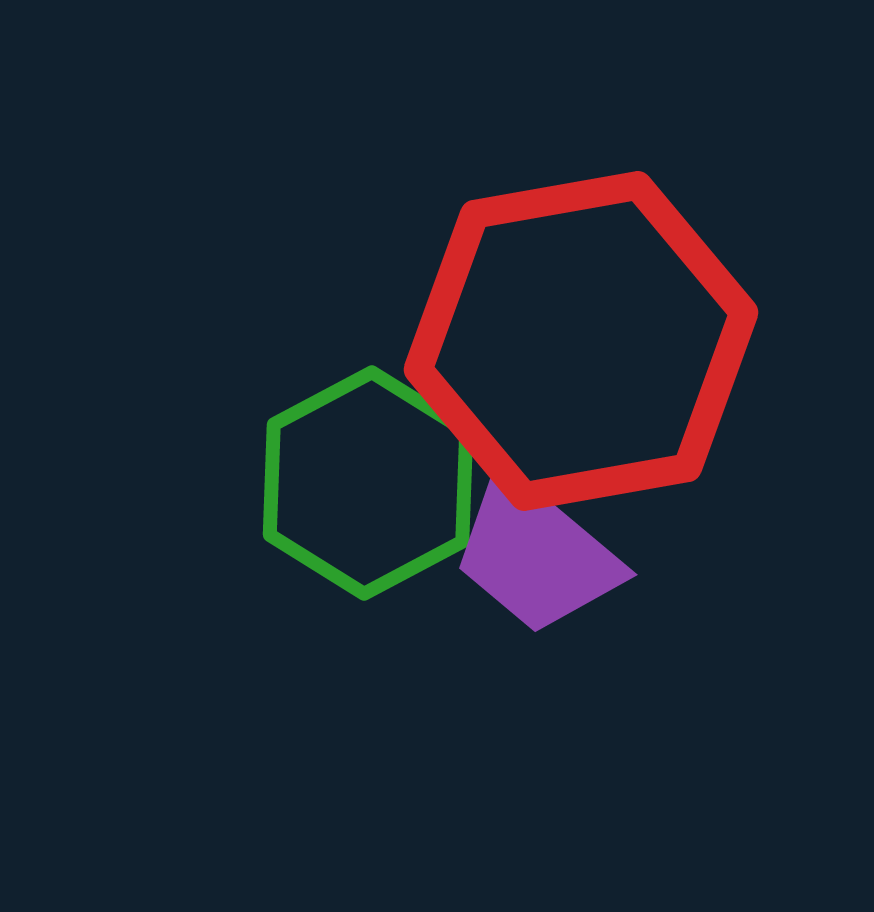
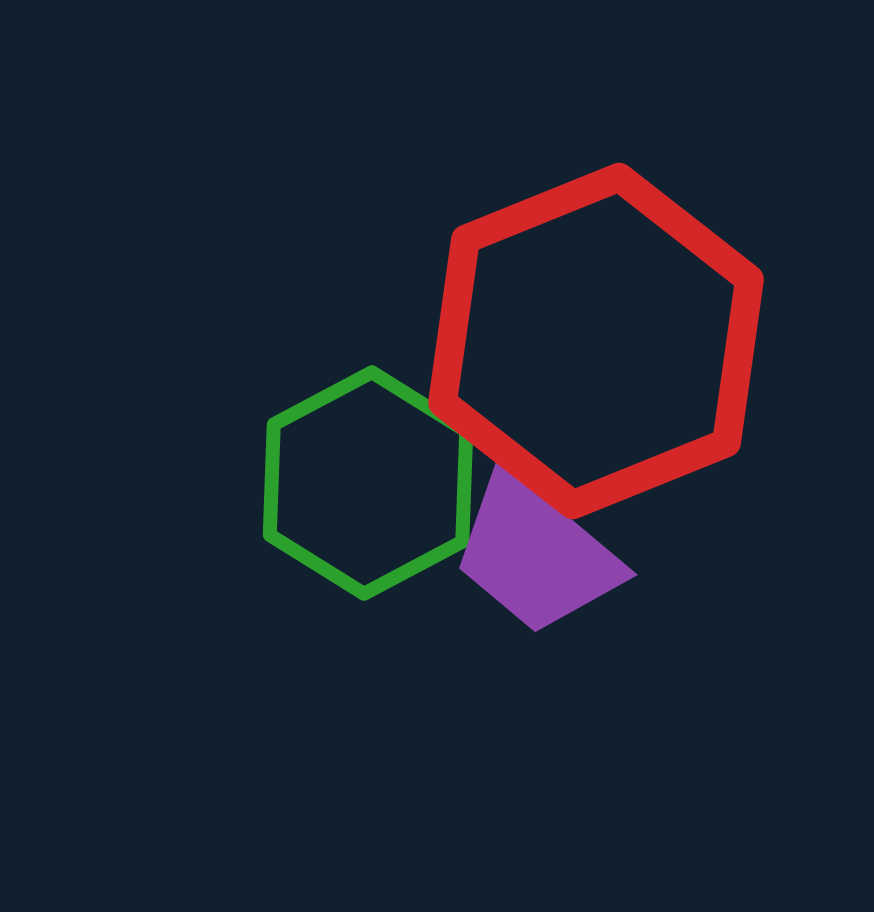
red hexagon: moved 15 px right; rotated 12 degrees counterclockwise
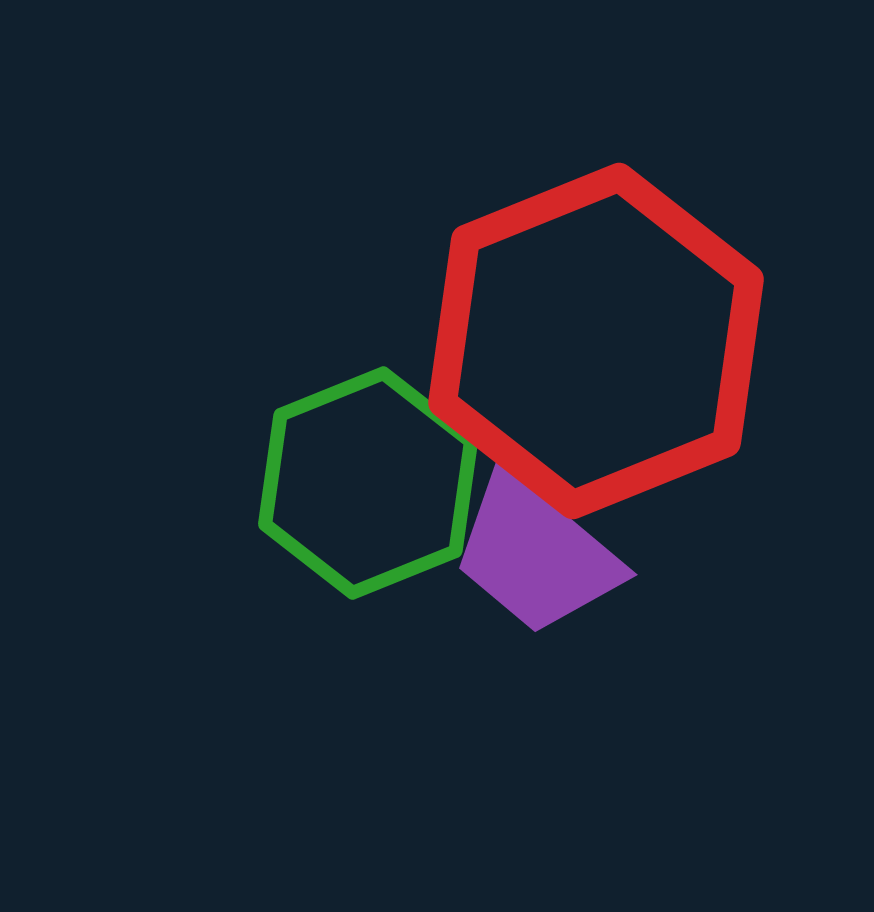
green hexagon: rotated 6 degrees clockwise
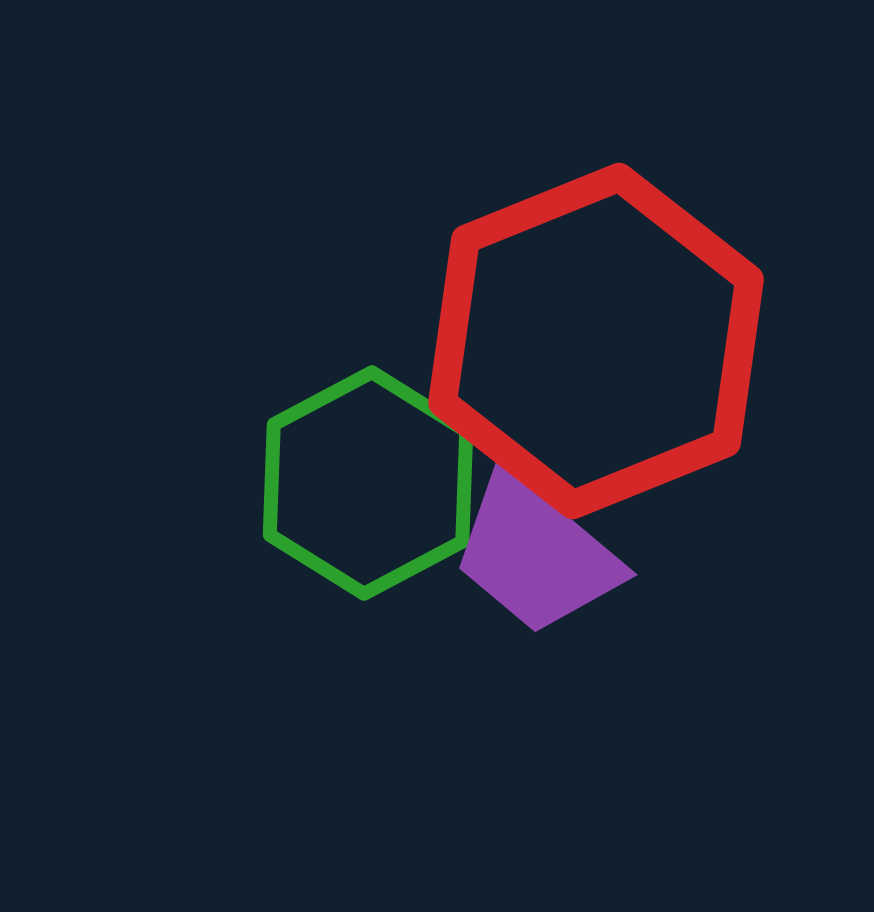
green hexagon: rotated 6 degrees counterclockwise
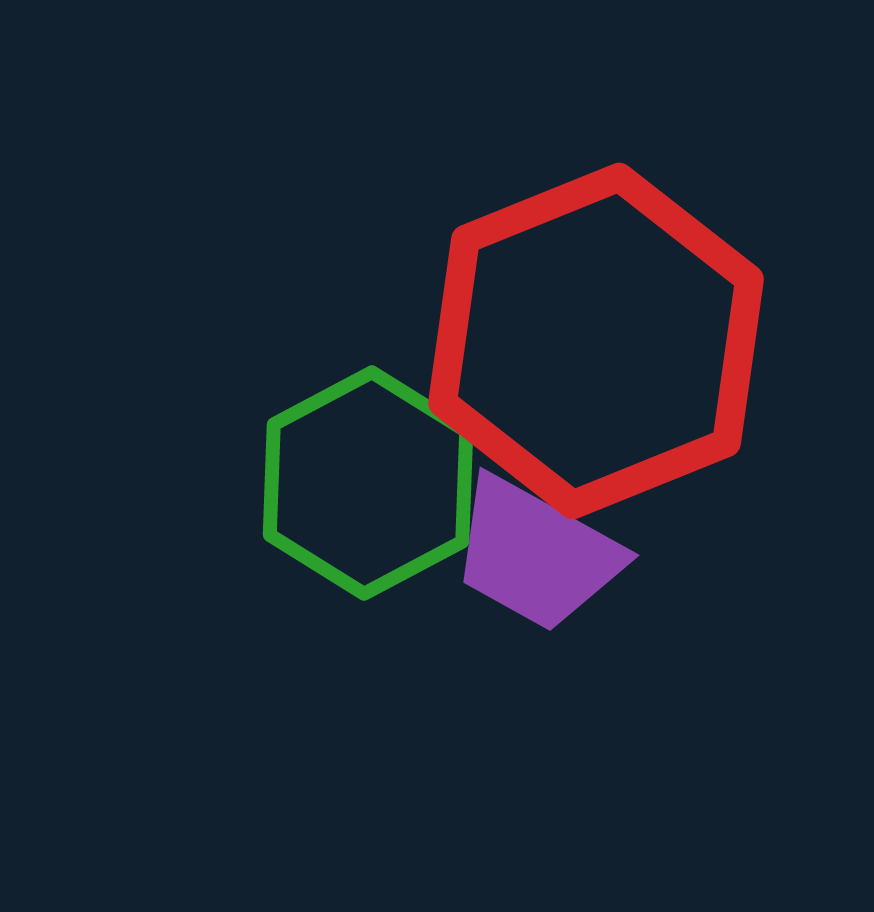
purple trapezoid: rotated 11 degrees counterclockwise
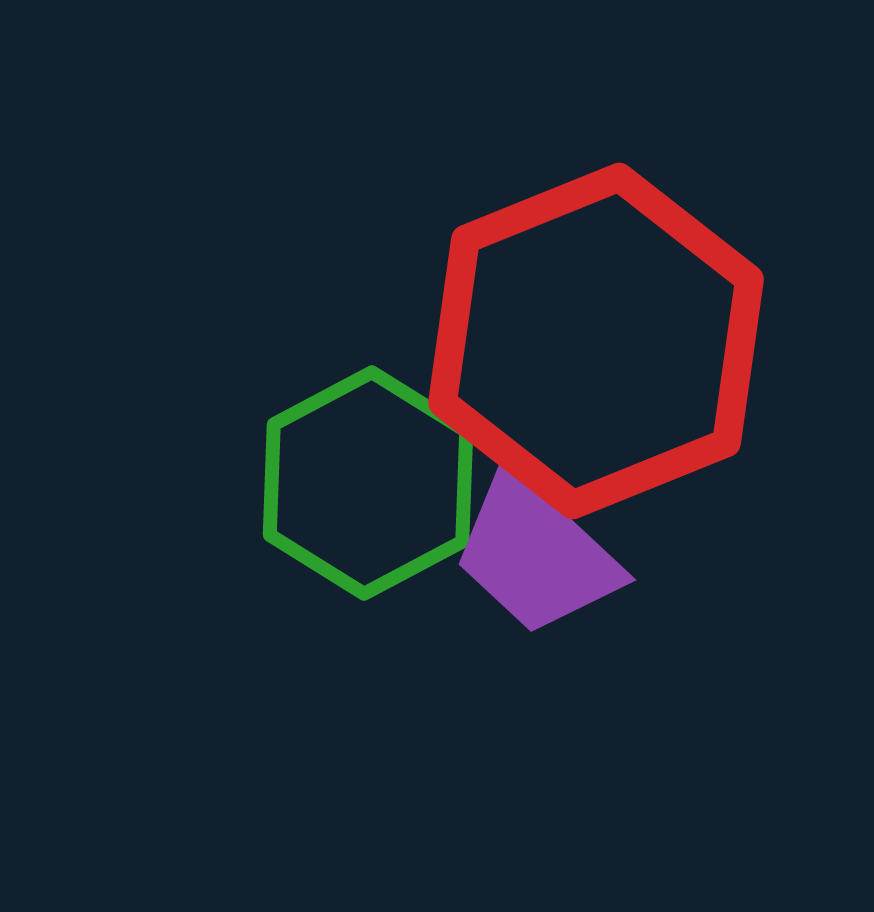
purple trapezoid: rotated 14 degrees clockwise
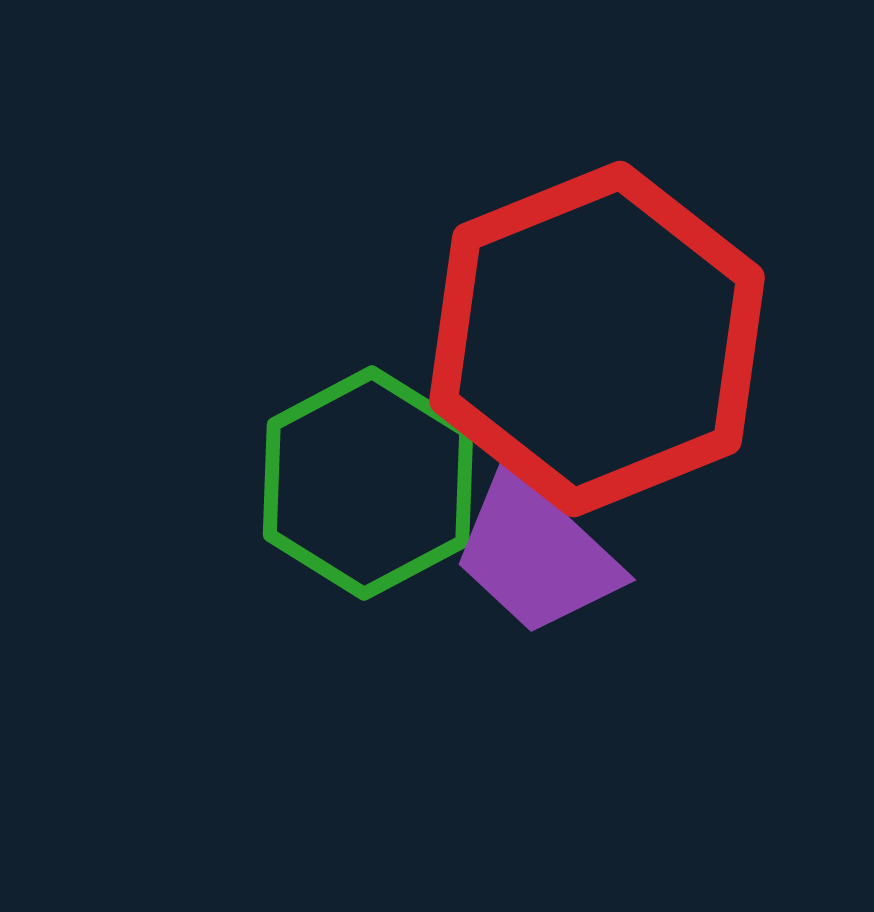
red hexagon: moved 1 px right, 2 px up
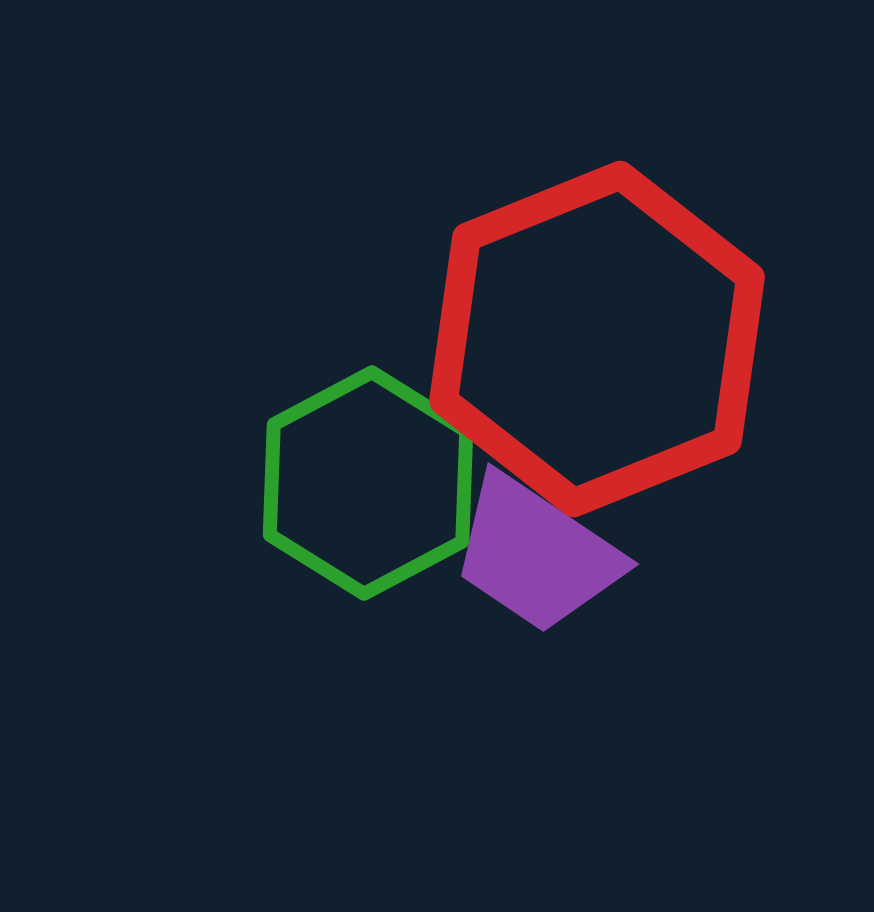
purple trapezoid: rotated 9 degrees counterclockwise
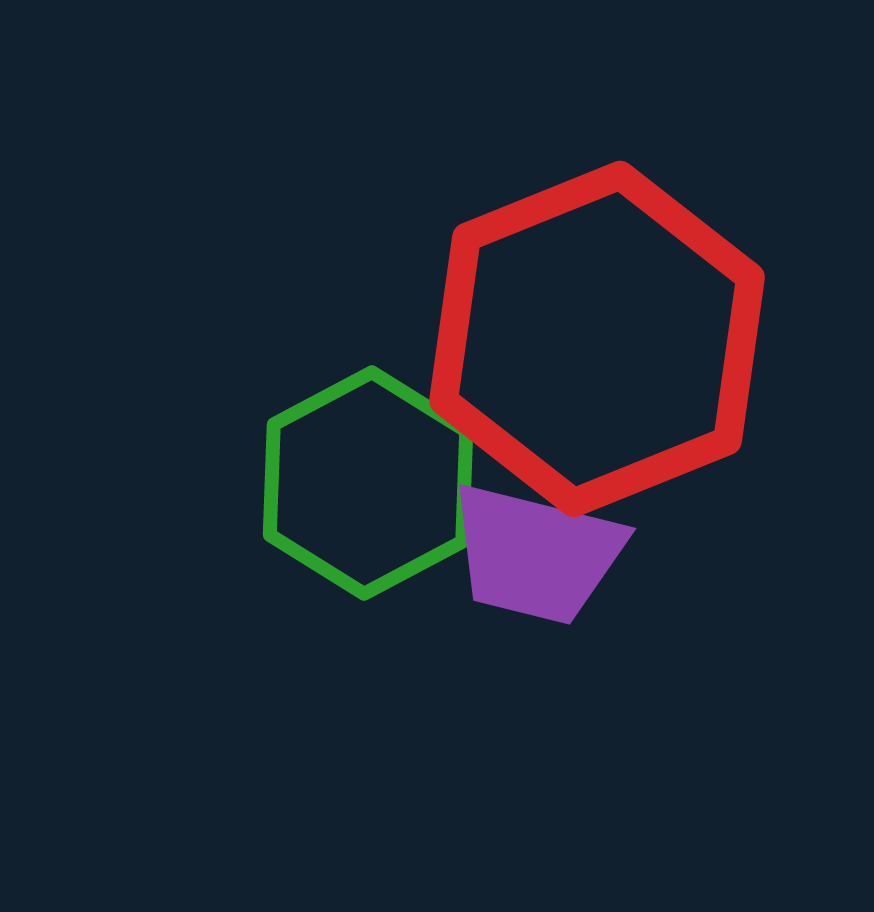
purple trapezoid: rotated 20 degrees counterclockwise
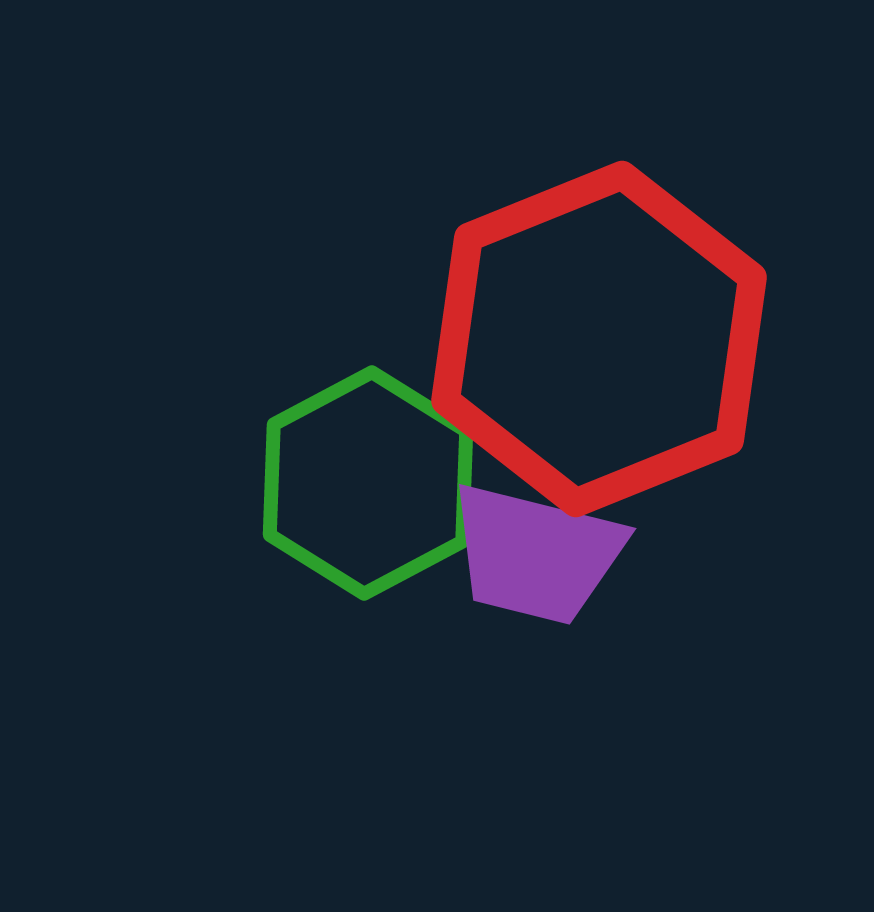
red hexagon: moved 2 px right
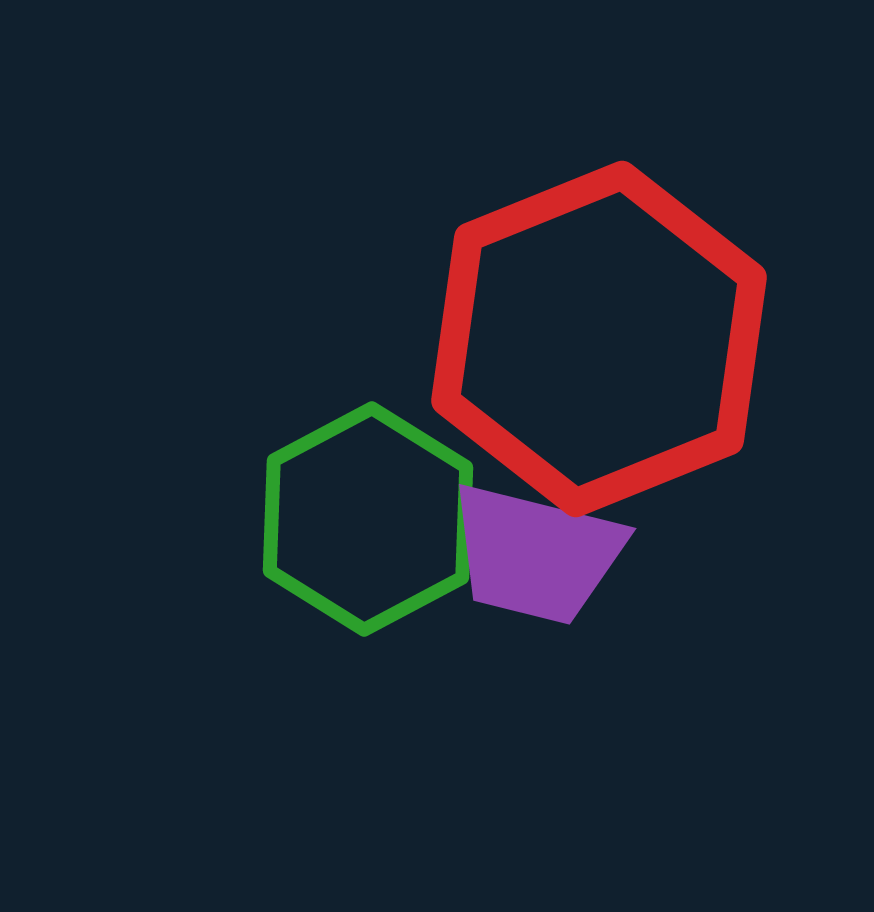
green hexagon: moved 36 px down
